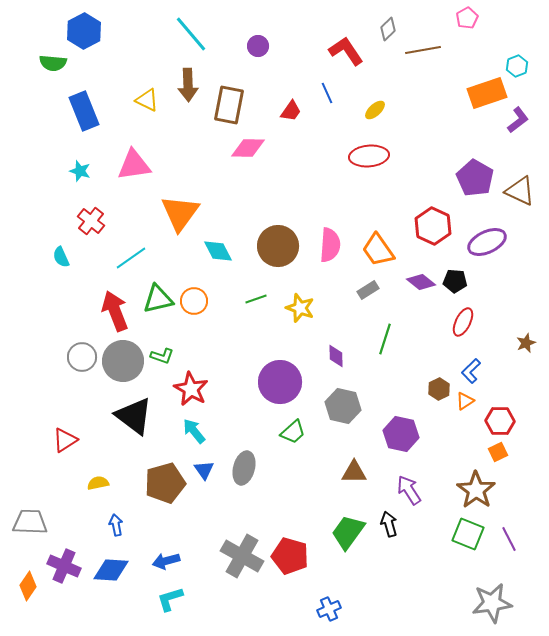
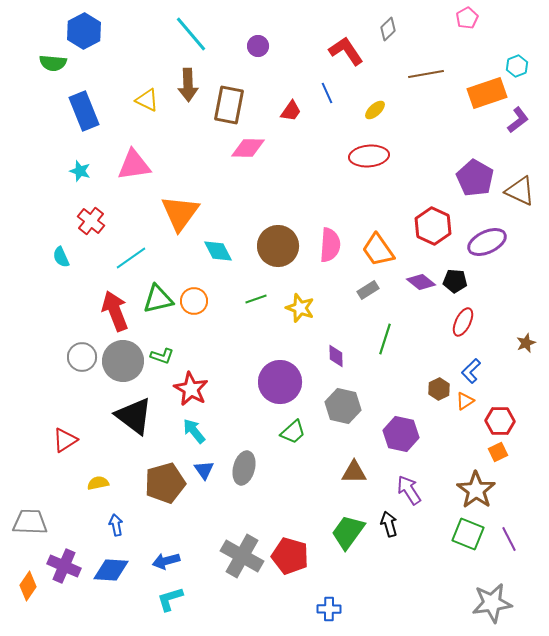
brown line at (423, 50): moved 3 px right, 24 px down
blue cross at (329, 609): rotated 25 degrees clockwise
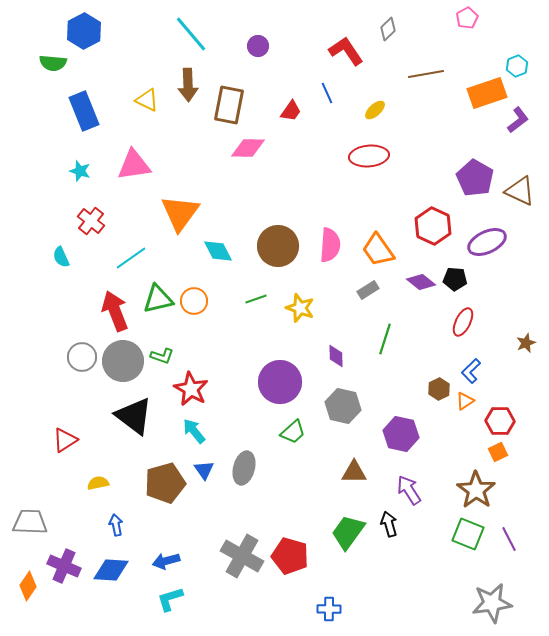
black pentagon at (455, 281): moved 2 px up
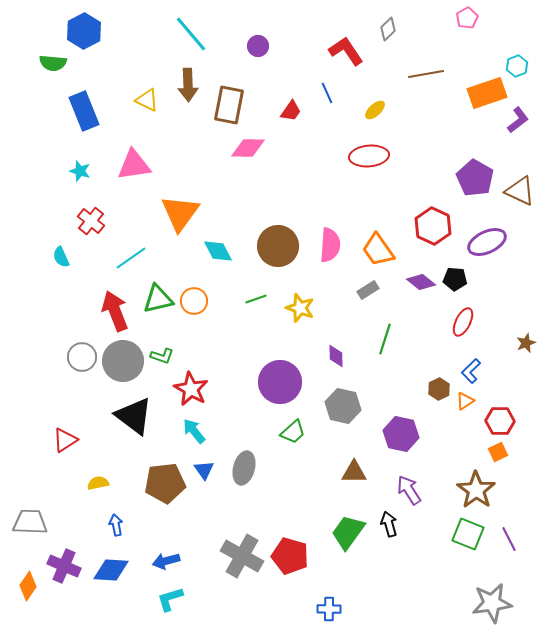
brown pentagon at (165, 483): rotated 9 degrees clockwise
